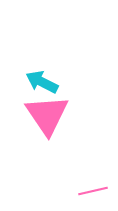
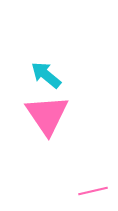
cyan arrow: moved 4 px right, 7 px up; rotated 12 degrees clockwise
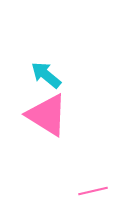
pink triangle: rotated 24 degrees counterclockwise
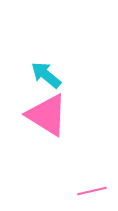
pink line: moved 1 px left
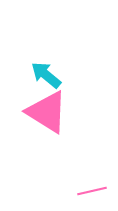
pink triangle: moved 3 px up
